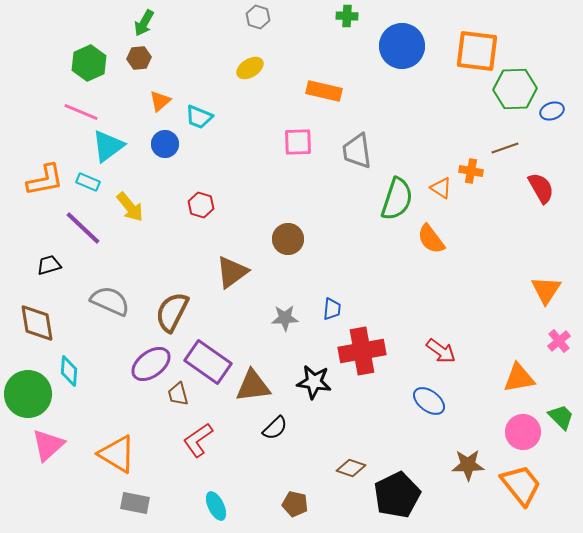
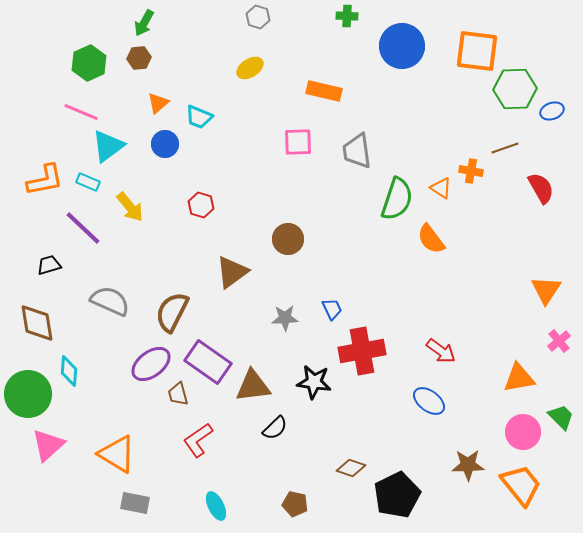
orange triangle at (160, 101): moved 2 px left, 2 px down
blue trapezoid at (332, 309): rotated 30 degrees counterclockwise
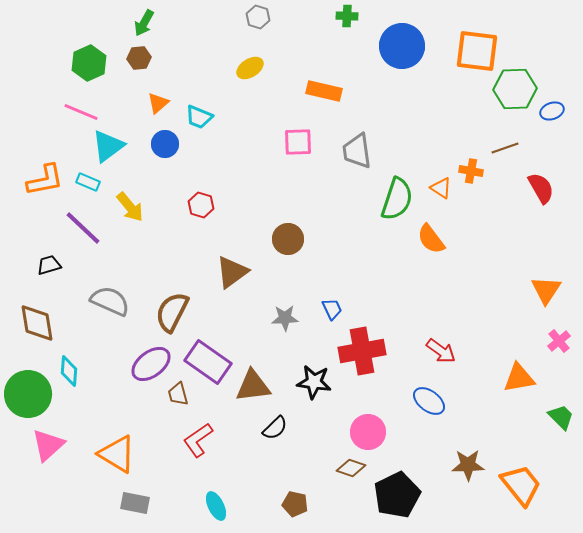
pink circle at (523, 432): moved 155 px left
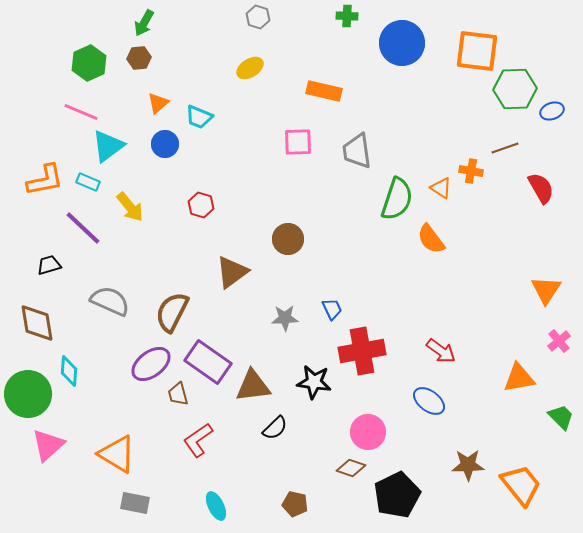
blue circle at (402, 46): moved 3 px up
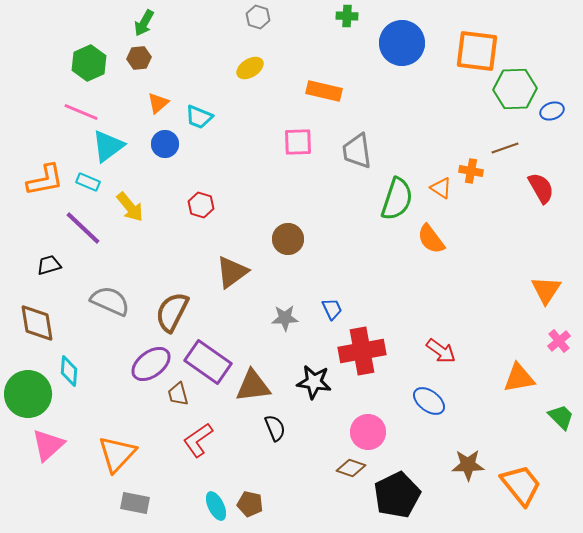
black semicircle at (275, 428): rotated 68 degrees counterclockwise
orange triangle at (117, 454): rotated 42 degrees clockwise
brown pentagon at (295, 504): moved 45 px left
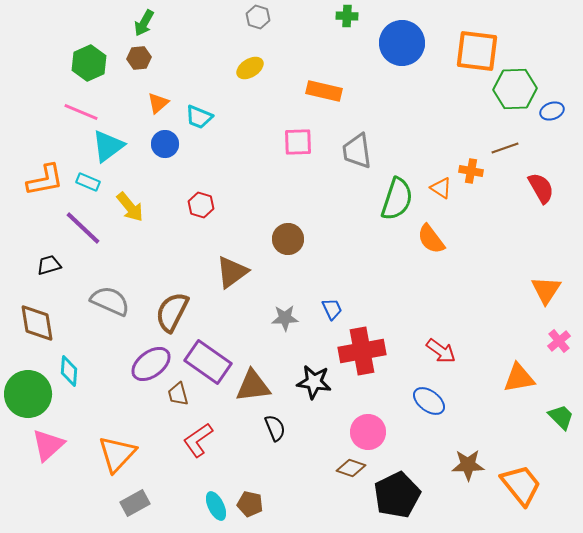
gray rectangle at (135, 503): rotated 40 degrees counterclockwise
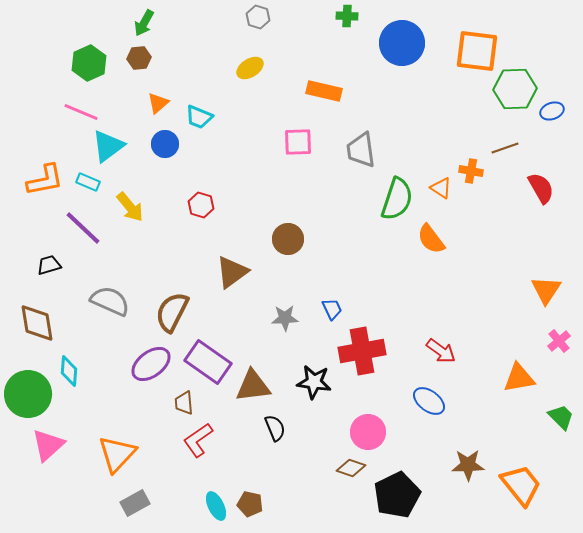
gray trapezoid at (357, 151): moved 4 px right, 1 px up
brown trapezoid at (178, 394): moved 6 px right, 9 px down; rotated 10 degrees clockwise
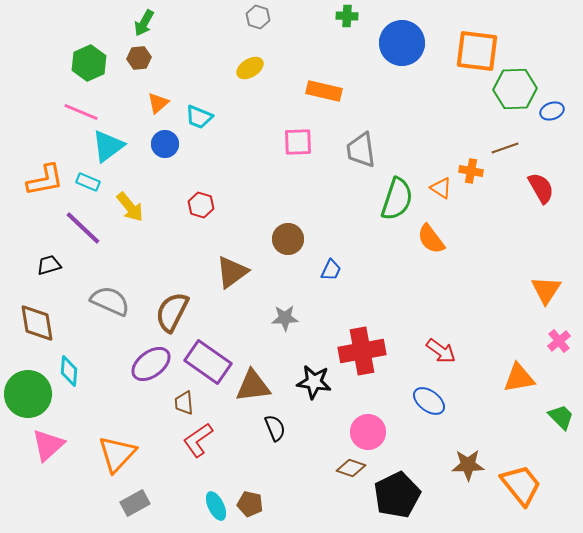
blue trapezoid at (332, 309): moved 1 px left, 39 px up; rotated 50 degrees clockwise
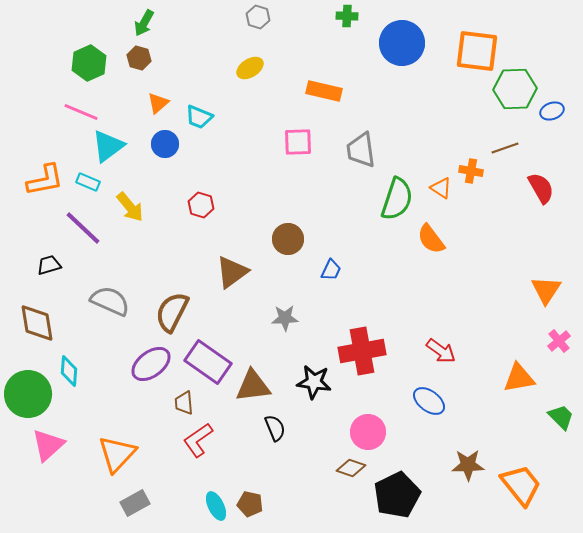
brown hexagon at (139, 58): rotated 20 degrees clockwise
